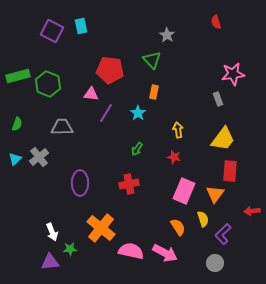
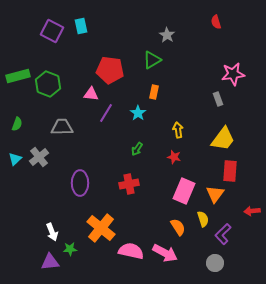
green triangle: rotated 42 degrees clockwise
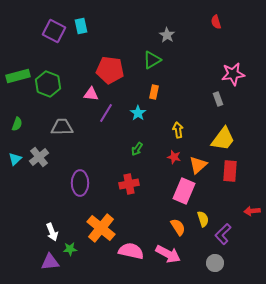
purple square: moved 2 px right
orange triangle: moved 17 px left, 29 px up; rotated 12 degrees clockwise
pink arrow: moved 3 px right, 1 px down
